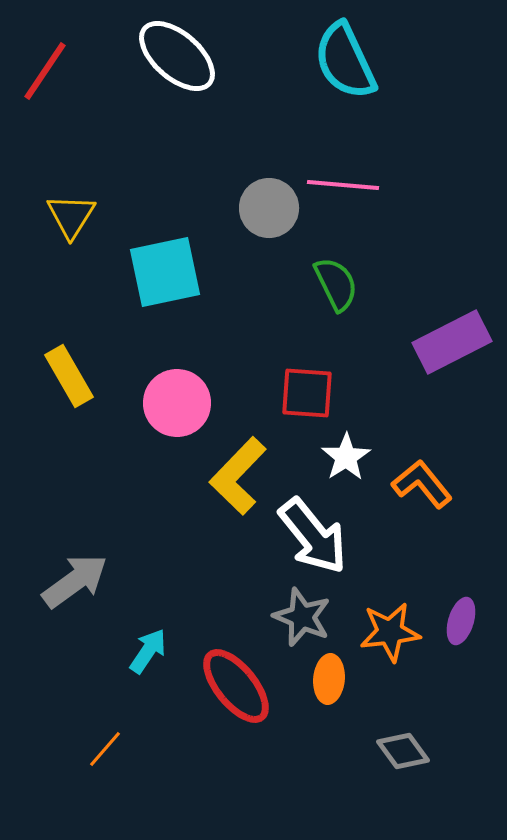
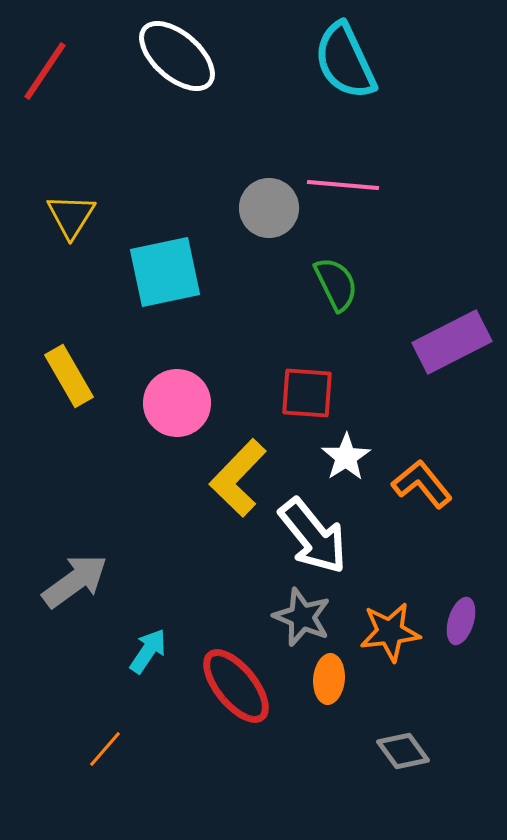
yellow L-shape: moved 2 px down
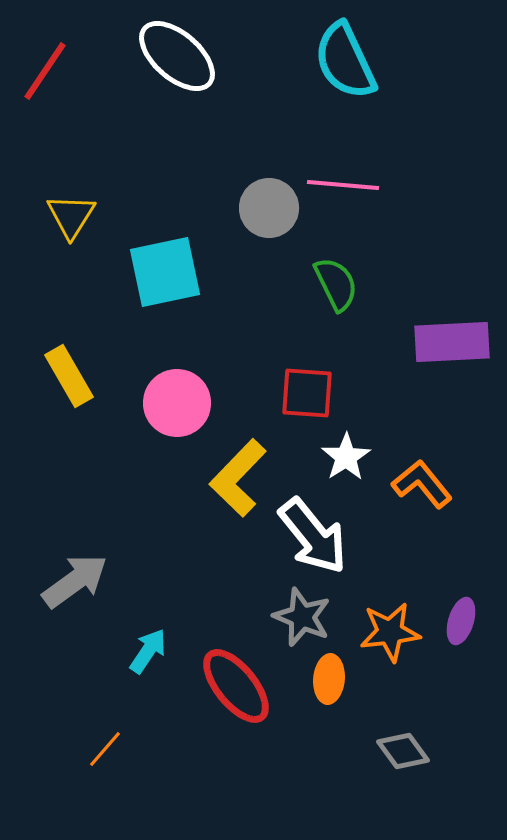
purple rectangle: rotated 24 degrees clockwise
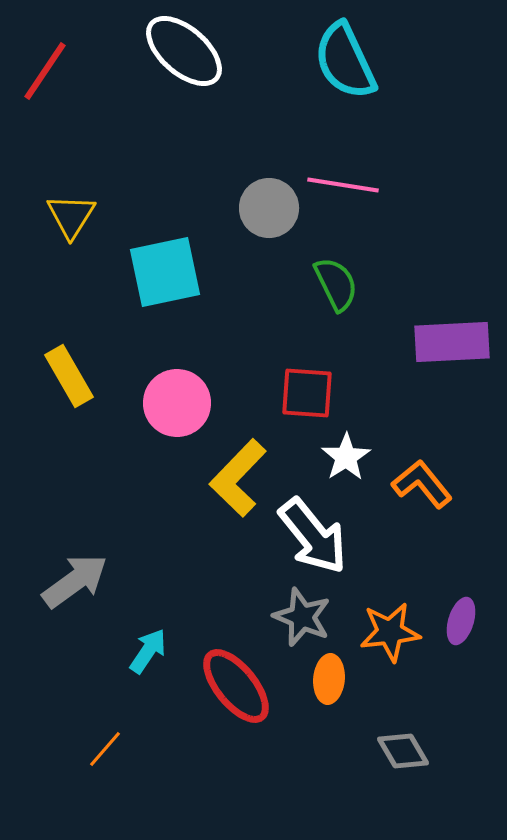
white ellipse: moved 7 px right, 5 px up
pink line: rotated 4 degrees clockwise
gray diamond: rotated 6 degrees clockwise
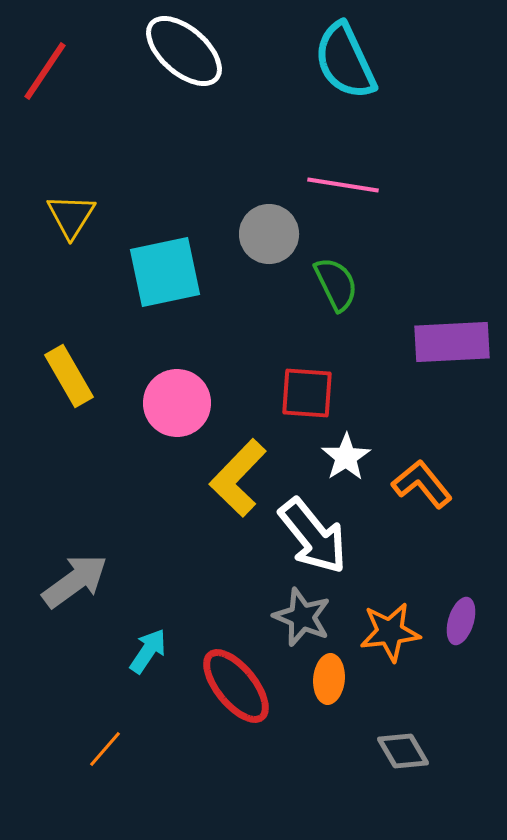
gray circle: moved 26 px down
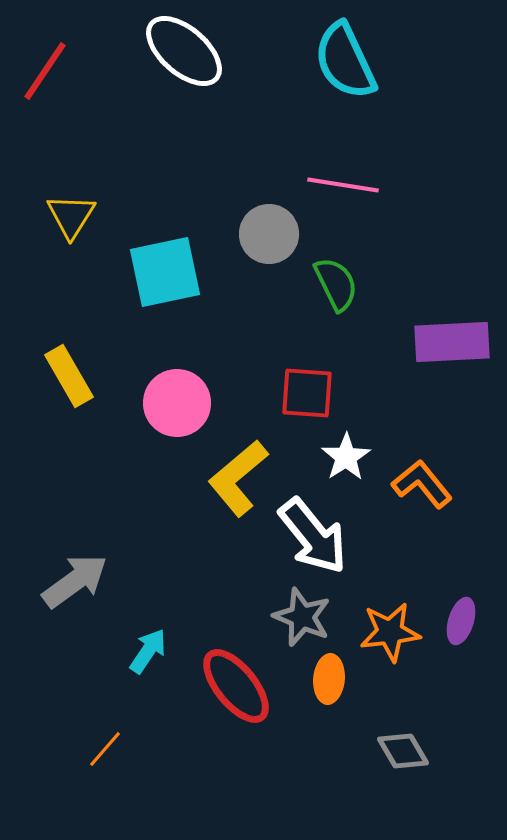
yellow L-shape: rotated 6 degrees clockwise
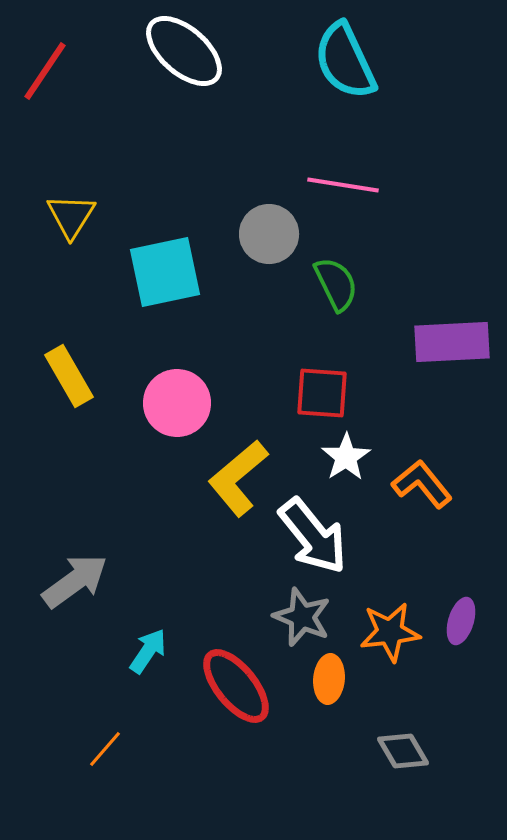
red square: moved 15 px right
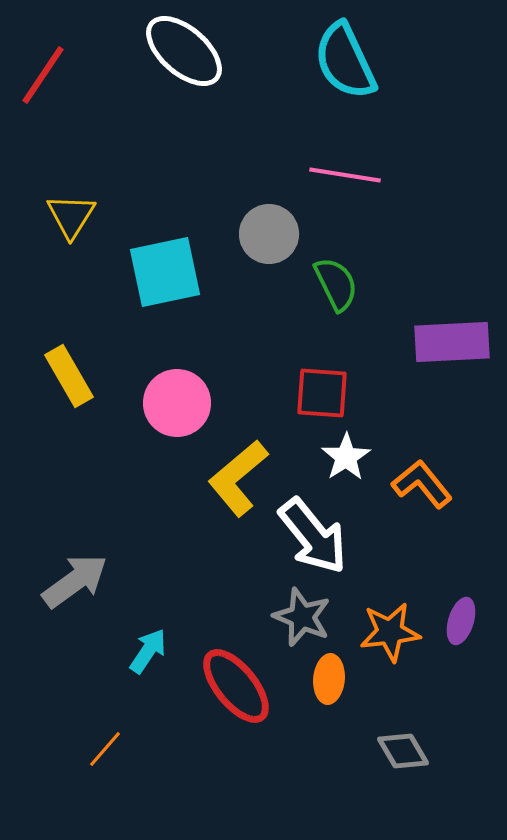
red line: moved 2 px left, 4 px down
pink line: moved 2 px right, 10 px up
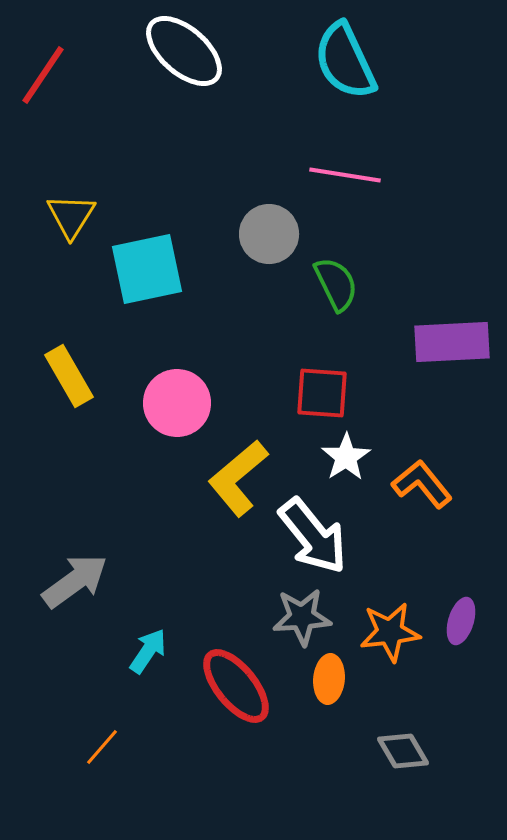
cyan square: moved 18 px left, 3 px up
gray star: rotated 26 degrees counterclockwise
orange line: moved 3 px left, 2 px up
